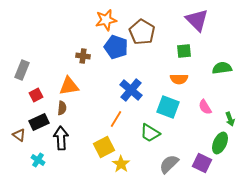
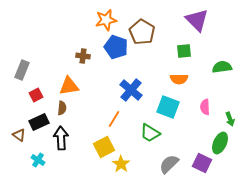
green semicircle: moved 1 px up
pink semicircle: rotated 28 degrees clockwise
orange line: moved 2 px left
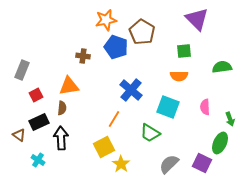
purple triangle: moved 1 px up
orange semicircle: moved 3 px up
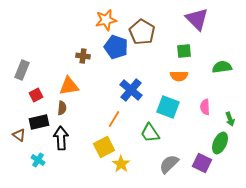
black rectangle: rotated 12 degrees clockwise
green trapezoid: rotated 25 degrees clockwise
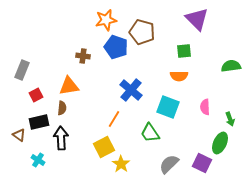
brown pentagon: rotated 15 degrees counterclockwise
green semicircle: moved 9 px right, 1 px up
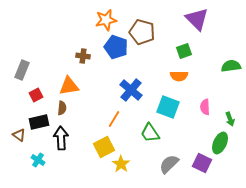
green square: rotated 14 degrees counterclockwise
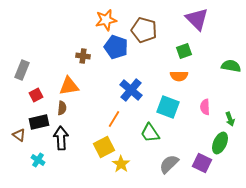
brown pentagon: moved 2 px right, 2 px up
green semicircle: rotated 18 degrees clockwise
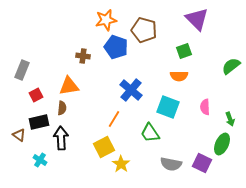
green semicircle: rotated 48 degrees counterclockwise
green ellipse: moved 2 px right, 1 px down
cyan cross: moved 2 px right
gray semicircle: moved 2 px right; rotated 125 degrees counterclockwise
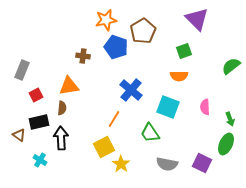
brown pentagon: moved 1 px left, 1 px down; rotated 25 degrees clockwise
green ellipse: moved 4 px right
gray semicircle: moved 4 px left
